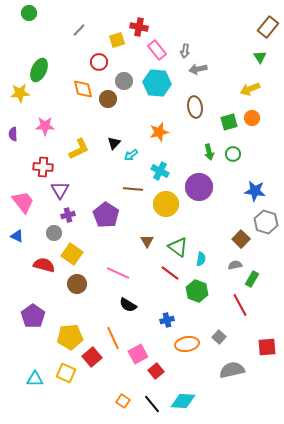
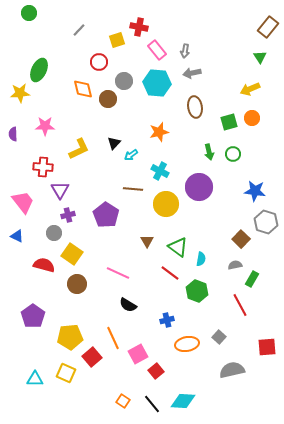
gray arrow at (198, 69): moved 6 px left, 4 px down
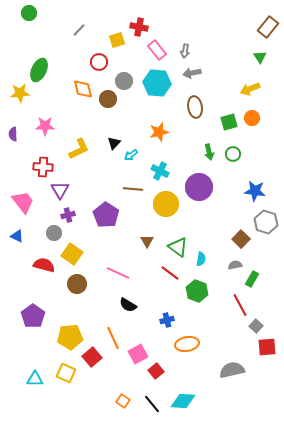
gray square at (219, 337): moved 37 px right, 11 px up
